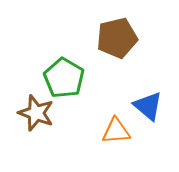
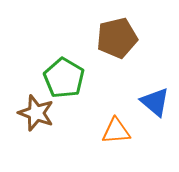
blue triangle: moved 7 px right, 4 px up
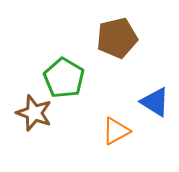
blue triangle: rotated 8 degrees counterclockwise
brown star: moved 2 px left
orange triangle: rotated 24 degrees counterclockwise
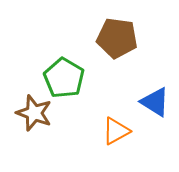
brown pentagon: rotated 21 degrees clockwise
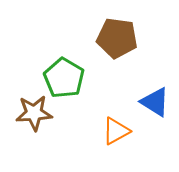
brown star: rotated 24 degrees counterclockwise
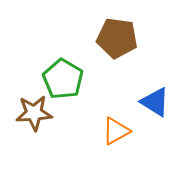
green pentagon: moved 1 px left, 1 px down
